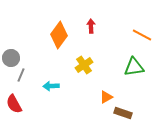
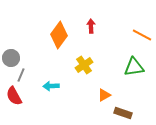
orange triangle: moved 2 px left, 2 px up
red semicircle: moved 8 px up
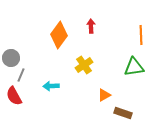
orange line: moved 1 px left; rotated 60 degrees clockwise
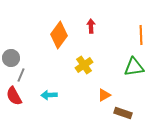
cyan arrow: moved 2 px left, 9 px down
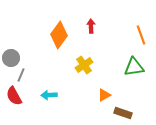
orange line: rotated 18 degrees counterclockwise
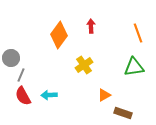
orange line: moved 3 px left, 2 px up
red semicircle: moved 9 px right
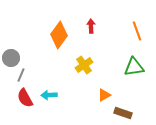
orange line: moved 1 px left, 2 px up
red semicircle: moved 2 px right, 2 px down
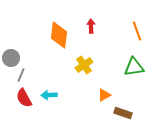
orange diamond: rotated 28 degrees counterclockwise
red semicircle: moved 1 px left
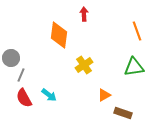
red arrow: moved 7 px left, 12 px up
cyan arrow: rotated 140 degrees counterclockwise
